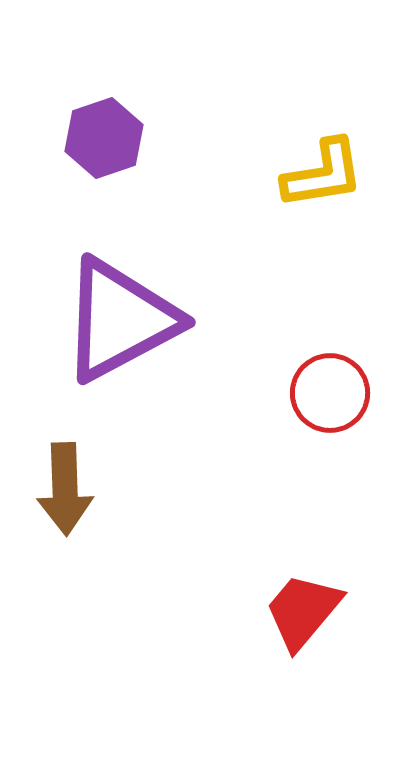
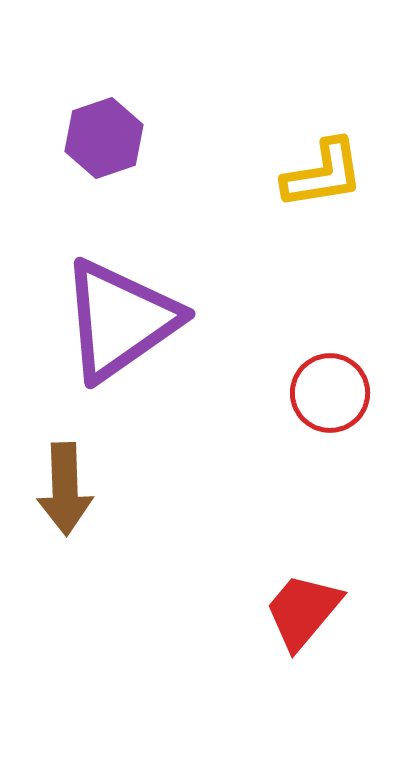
purple triangle: rotated 7 degrees counterclockwise
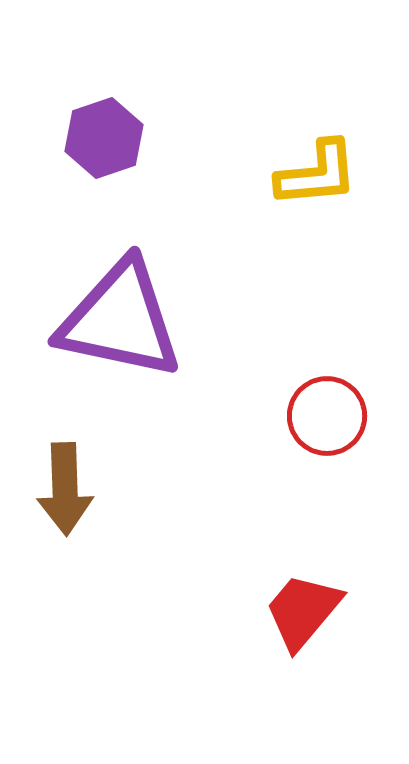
yellow L-shape: moved 6 px left; rotated 4 degrees clockwise
purple triangle: rotated 47 degrees clockwise
red circle: moved 3 px left, 23 px down
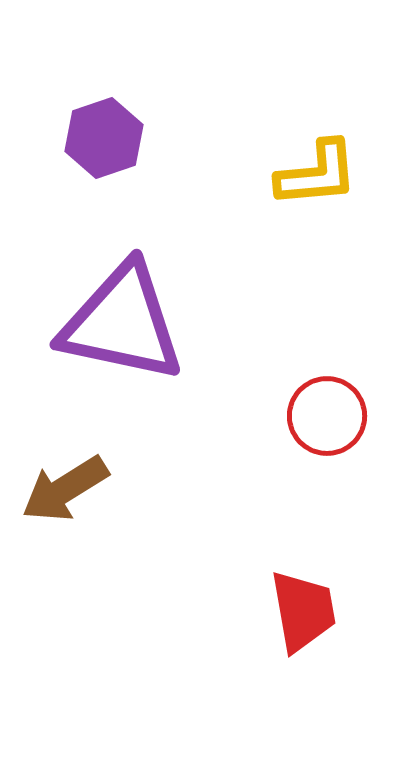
purple triangle: moved 2 px right, 3 px down
brown arrow: rotated 60 degrees clockwise
red trapezoid: rotated 130 degrees clockwise
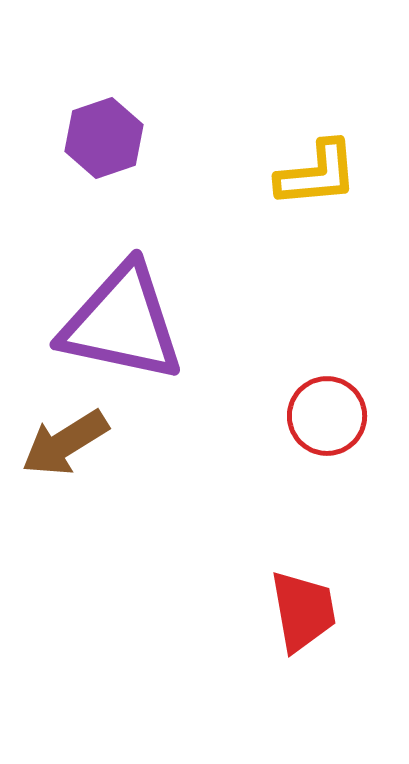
brown arrow: moved 46 px up
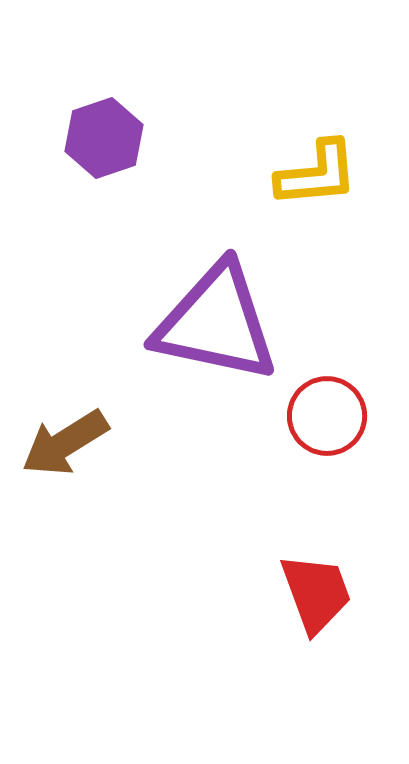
purple triangle: moved 94 px right
red trapezoid: moved 13 px right, 18 px up; rotated 10 degrees counterclockwise
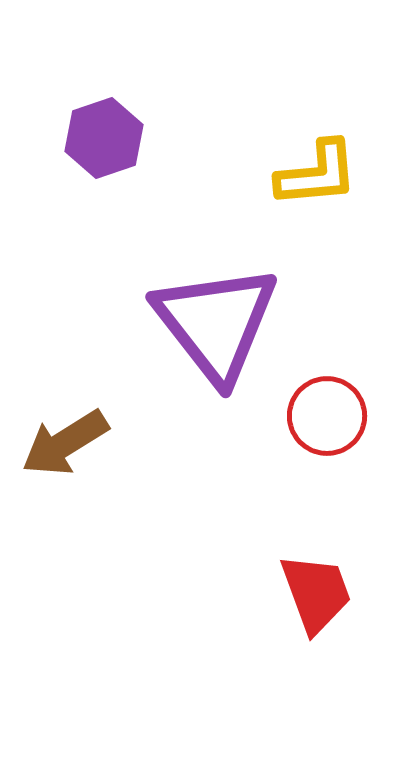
purple triangle: rotated 40 degrees clockwise
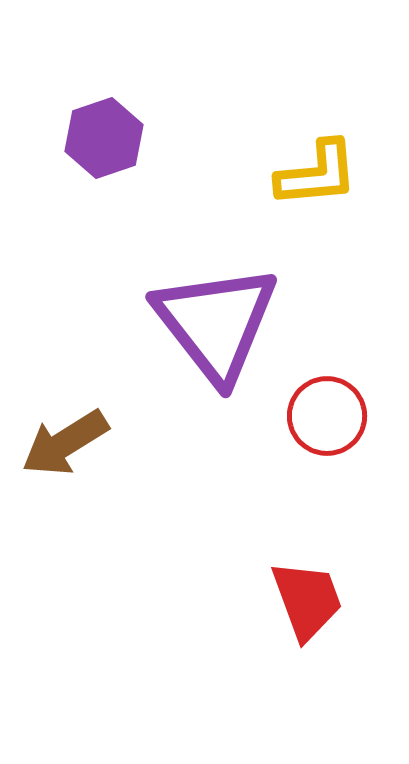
red trapezoid: moved 9 px left, 7 px down
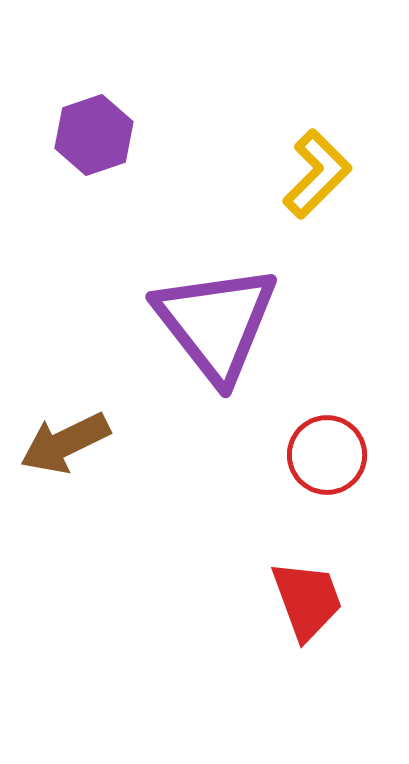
purple hexagon: moved 10 px left, 3 px up
yellow L-shape: rotated 40 degrees counterclockwise
red circle: moved 39 px down
brown arrow: rotated 6 degrees clockwise
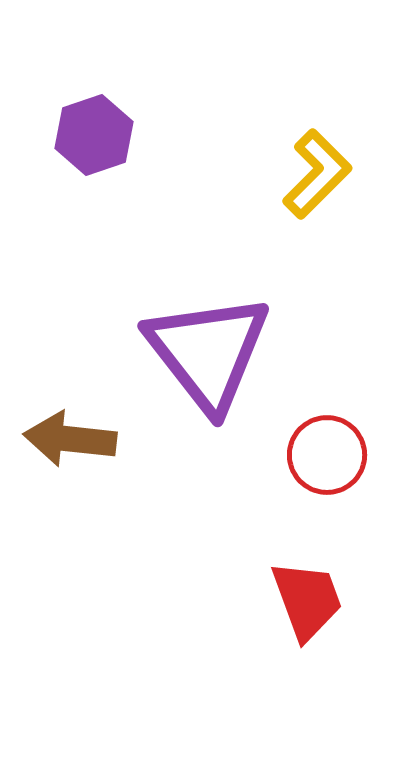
purple triangle: moved 8 px left, 29 px down
brown arrow: moved 5 px right, 4 px up; rotated 32 degrees clockwise
